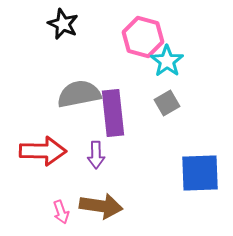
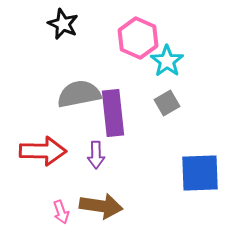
pink hexagon: moved 5 px left, 1 px down; rotated 9 degrees clockwise
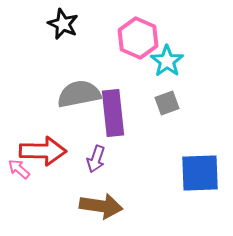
gray square: rotated 10 degrees clockwise
purple arrow: moved 4 px down; rotated 20 degrees clockwise
pink arrow: moved 42 px left, 43 px up; rotated 150 degrees clockwise
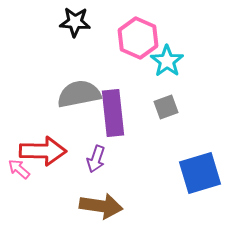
black star: moved 12 px right, 2 px up; rotated 20 degrees counterclockwise
gray square: moved 1 px left, 4 px down
blue square: rotated 15 degrees counterclockwise
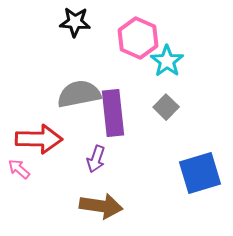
gray square: rotated 25 degrees counterclockwise
red arrow: moved 4 px left, 12 px up
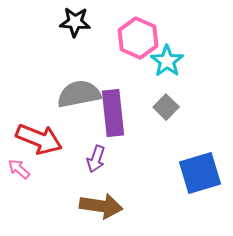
red arrow: rotated 21 degrees clockwise
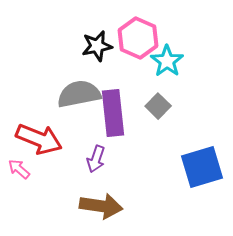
black star: moved 22 px right, 24 px down; rotated 16 degrees counterclockwise
gray square: moved 8 px left, 1 px up
blue square: moved 2 px right, 6 px up
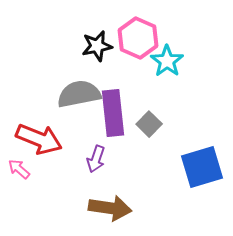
gray square: moved 9 px left, 18 px down
brown arrow: moved 9 px right, 2 px down
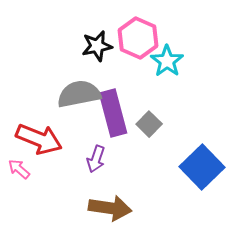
purple rectangle: rotated 9 degrees counterclockwise
blue square: rotated 27 degrees counterclockwise
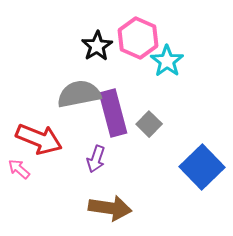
black star: rotated 20 degrees counterclockwise
